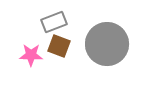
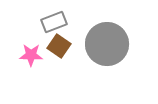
brown square: rotated 15 degrees clockwise
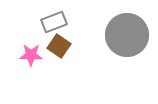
gray circle: moved 20 px right, 9 px up
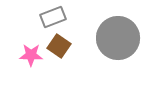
gray rectangle: moved 1 px left, 5 px up
gray circle: moved 9 px left, 3 px down
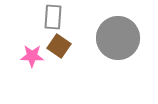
gray rectangle: rotated 65 degrees counterclockwise
pink star: moved 1 px right, 1 px down
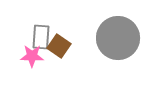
gray rectangle: moved 12 px left, 20 px down
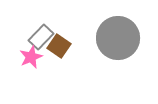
gray rectangle: rotated 40 degrees clockwise
pink star: moved 1 px left, 1 px down; rotated 25 degrees counterclockwise
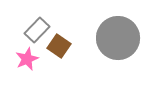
gray rectangle: moved 4 px left, 7 px up
pink star: moved 4 px left, 2 px down
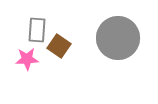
gray rectangle: rotated 40 degrees counterclockwise
pink star: rotated 20 degrees clockwise
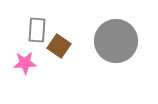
gray circle: moved 2 px left, 3 px down
pink star: moved 2 px left, 4 px down
